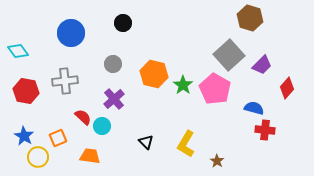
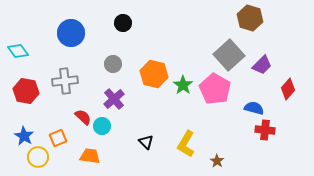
red diamond: moved 1 px right, 1 px down
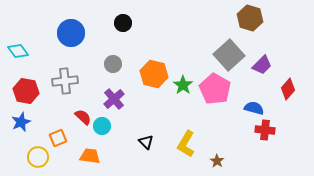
blue star: moved 3 px left, 14 px up; rotated 18 degrees clockwise
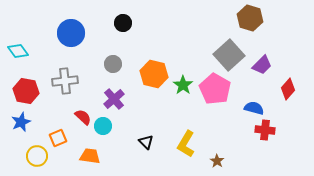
cyan circle: moved 1 px right
yellow circle: moved 1 px left, 1 px up
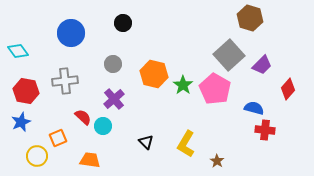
orange trapezoid: moved 4 px down
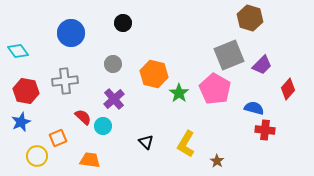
gray square: rotated 20 degrees clockwise
green star: moved 4 px left, 8 px down
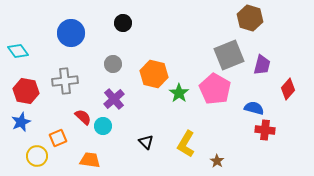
purple trapezoid: rotated 30 degrees counterclockwise
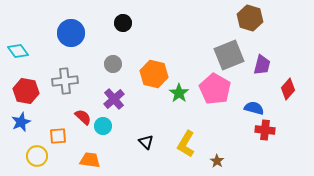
orange square: moved 2 px up; rotated 18 degrees clockwise
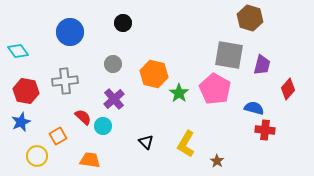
blue circle: moved 1 px left, 1 px up
gray square: rotated 32 degrees clockwise
orange square: rotated 24 degrees counterclockwise
